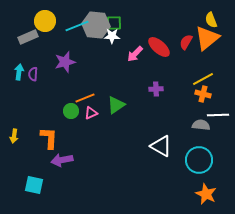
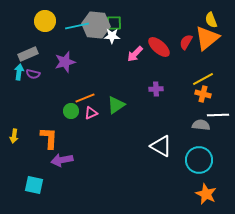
cyan line: rotated 10 degrees clockwise
gray rectangle: moved 17 px down
purple semicircle: rotated 80 degrees counterclockwise
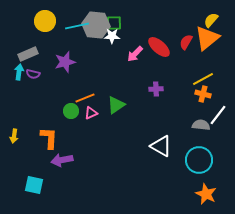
yellow semicircle: rotated 63 degrees clockwise
white line: rotated 50 degrees counterclockwise
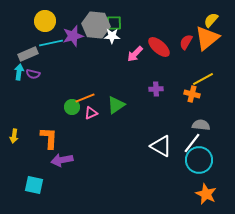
cyan line: moved 26 px left, 17 px down
purple star: moved 8 px right, 26 px up
orange cross: moved 11 px left
green circle: moved 1 px right, 4 px up
white line: moved 26 px left, 28 px down
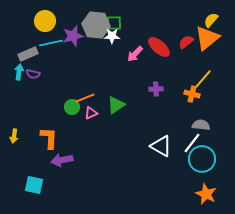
red semicircle: rotated 21 degrees clockwise
yellow line: rotated 20 degrees counterclockwise
cyan circle: moved 3 px right, 1 px up
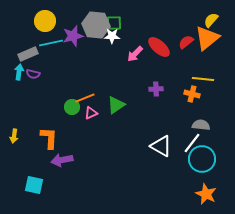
yellow line: rotated 55 degrees clockwise
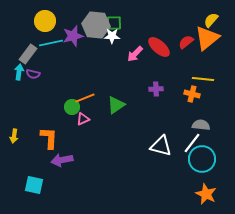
gray rectangle: rotated 30 degrees counterclockwise
pink triangle: moved 8 px left, 6 px down
white triangle: rotated 15 degrees counterclockwise
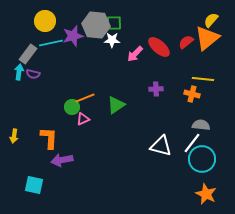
white star: moved 4 px down
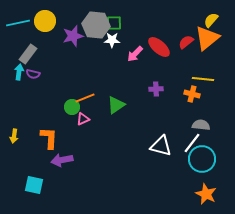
cyan line: moved 33 px left, 20 px up
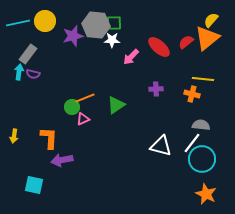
pink arrow: moved 4 px left, 3 px down
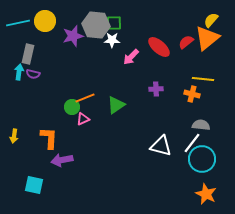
gray rectangle: rotated 24 degrees counterclockwise
